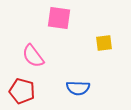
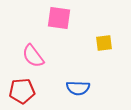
red pentagon: rotated 20 degrees counterclockwise
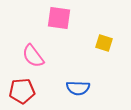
yellow square: rotated 24 degrees clockwise
